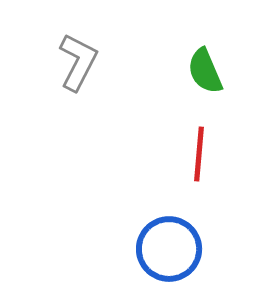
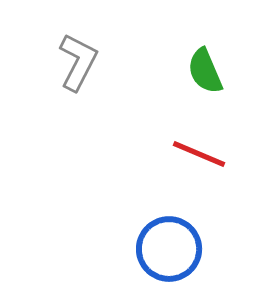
red line: rotated 72 degrees counterclockwise
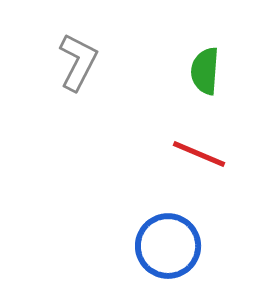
green semicircle: rotated 27 degrees clockwise
blue circle: moved 1 px left, 3 px up
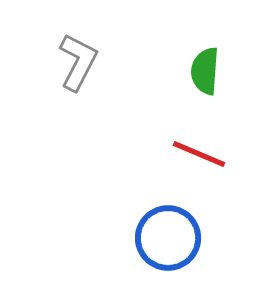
blue circle: moved 8 px up
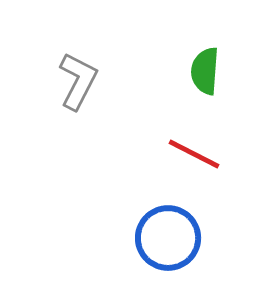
gray L-shape: moved 19 px down
red line: moved 5 px left; rotated 4 degrees clockwise
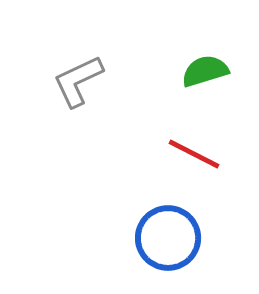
green semicircle: rotated 69 degrees clockwise
gray L-shape: rotated 142 degrees counterclockwise
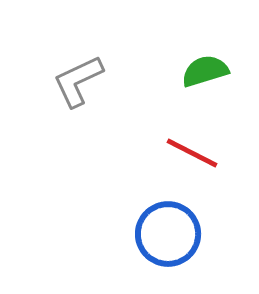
red line: moved 2 px left, 1 px up
blue circle: moved 4 px up
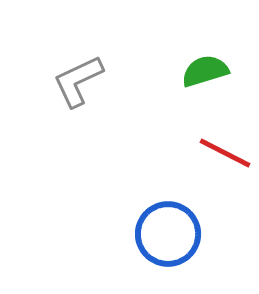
red line: moved 33 px right
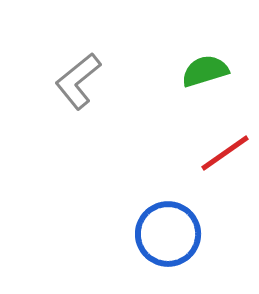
gray L-shape: rotated 14 degrees counterclockwise
red line: rotated 62 degrees counterclockwise
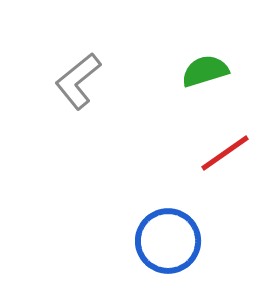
blue circle: moved 7 px down
